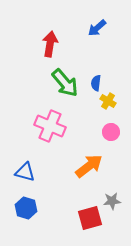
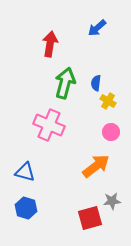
green arrow: rotated 124 degrees counterclockwise
pink cross: moved 1 px left, 1 px up
orange arrow: moved 7 px right
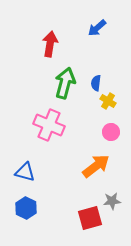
blue hexagon: rotated 10 degrees clockwise
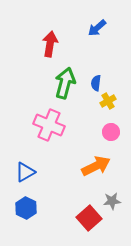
yellow cross: rotated 28 degrees clockwise
orange arrow: rotated 12 degrees clockwise
blue triangle: rotated 45 degrees counterclockwise
red square: moved 1 px left; rotated 25 degrees counterclockwise
